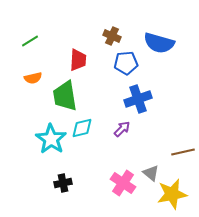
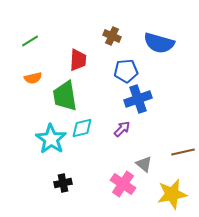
blue pentagon: moved 8 px down
gray triangle: moved 7 px left, 9 px up
pink cross: moved 1 px down
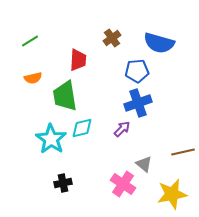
brown cross: moved 2 px down; rotated 30 degrees clockwise
blue pentagon: moved 11 px right
blue cross: moved 4 px down
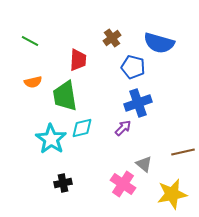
green line: rotated 60 degrees clockwise
blue pentagon: moved 4 px left, 4 px up; rotated 20 degrees clockwise
orange semicircle: moved 4 px down
purple arrow: moved 1 px right, 1 px up
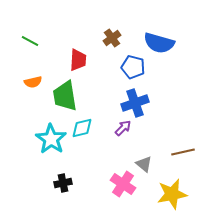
blue cross: moved 3 px left
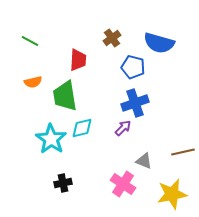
gray triangle: moved 3 px up; rotated 18 degrees counterclockwise
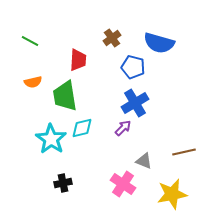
blue cross: rotated 12 degrees counterclockwise
brown line: moved 1 px right
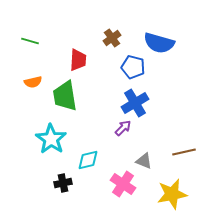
green line: rotated 12 degrees counterclockwise
cyan diamond: moved 6 px right, 32 px down
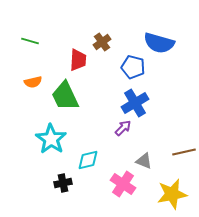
brown cross: moved 10 px left, 4 px down
green trapezoid: rotated 16 degrees counterclockwise
